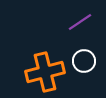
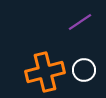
white circle: moved 9 px down
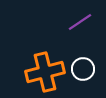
white circle: moved 1 px left, 1 px up
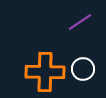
orange cross: rotated 15 degrees clockwise
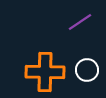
white circle: moved 4 px right, 1 px down
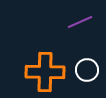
purple line: rotated 10 degrees clockwise
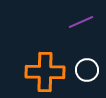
purple line: moved 1 px right
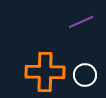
white circle: moved 2 px left, 5 px down
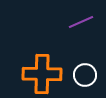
orange cross: moved 3 px left, 2 px down
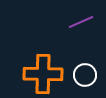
orange cross: moved 1 px right
